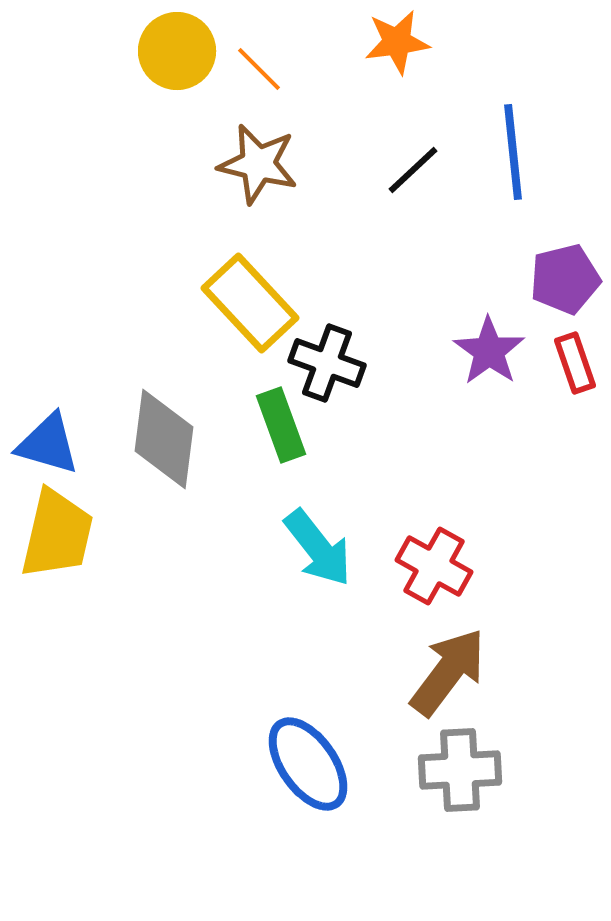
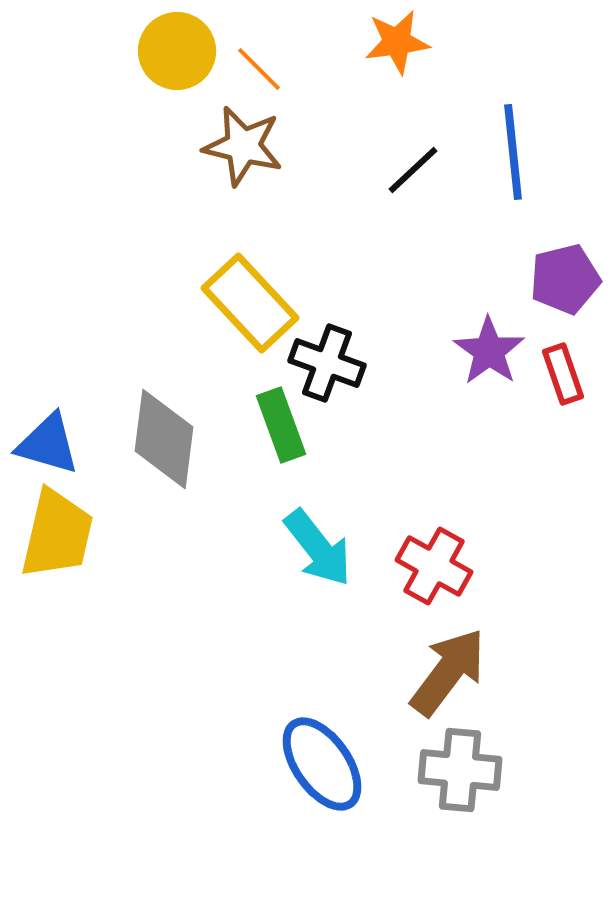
brown star: moved 15 px left, 18 px up
red rectangle: moved 12 px left, 11 px down
blue ellipse: moved 14 px right
gray cross: rotated 8 degrees clockwise
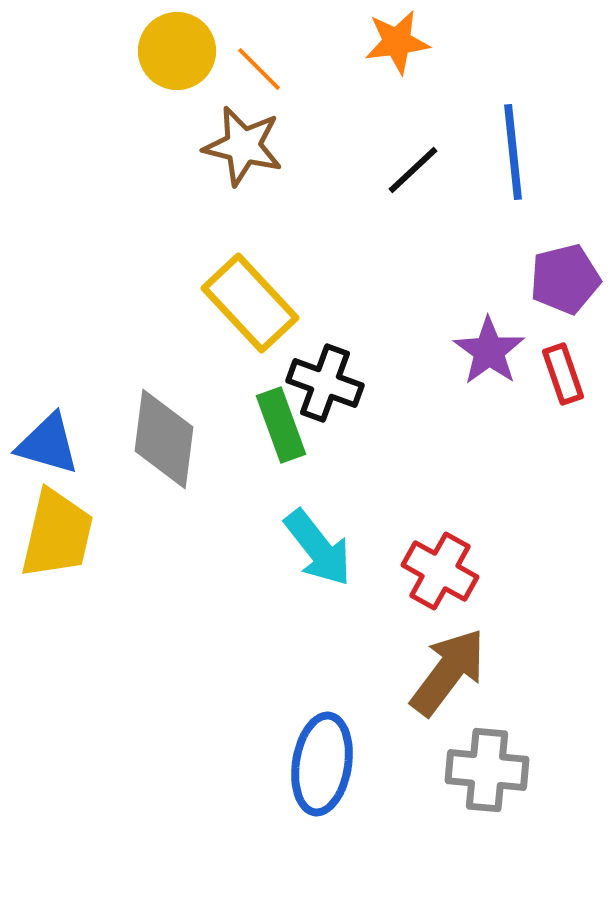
black cross: moved 2 px left, 20 px down
red cross: moved 6 px right, 5 px down
blue ellipse: rotated 44 degrees clockwise
gray cross: moved 27 px right
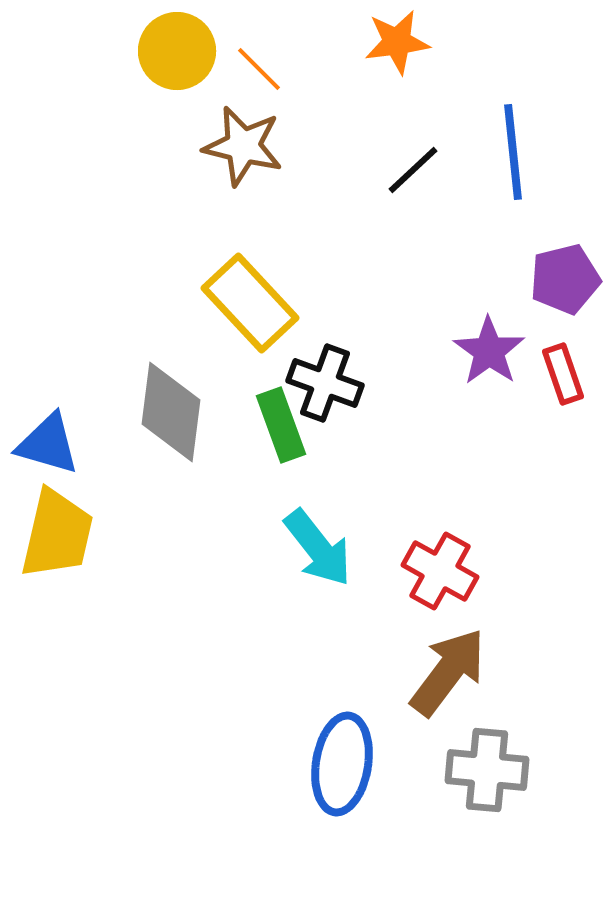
gray diamond: moved 7 px right, 27 px up
blue ellipse: moved 20 px right
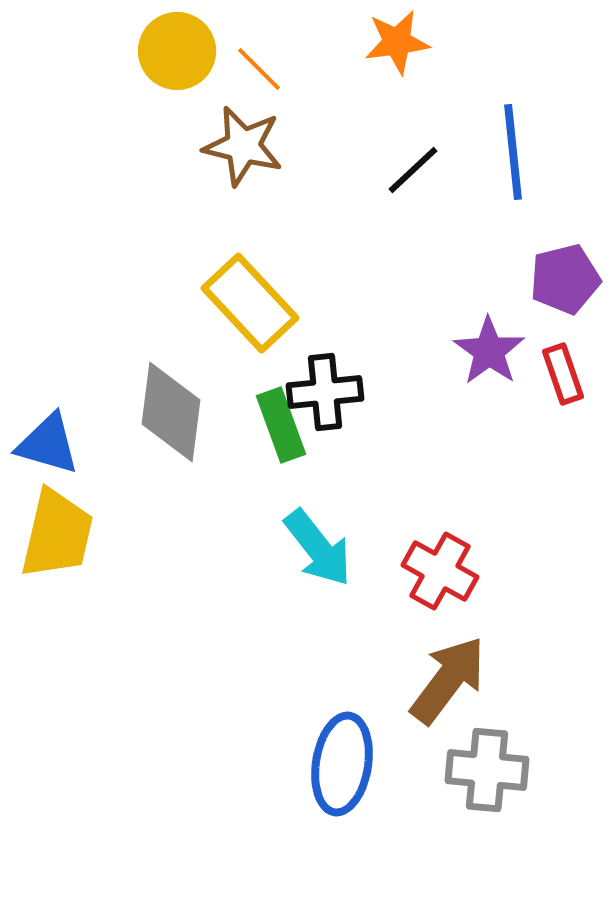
black cross: moved 9 px down; rotated 26 degrees counterclockwise
brown arrow: moved 8 px down
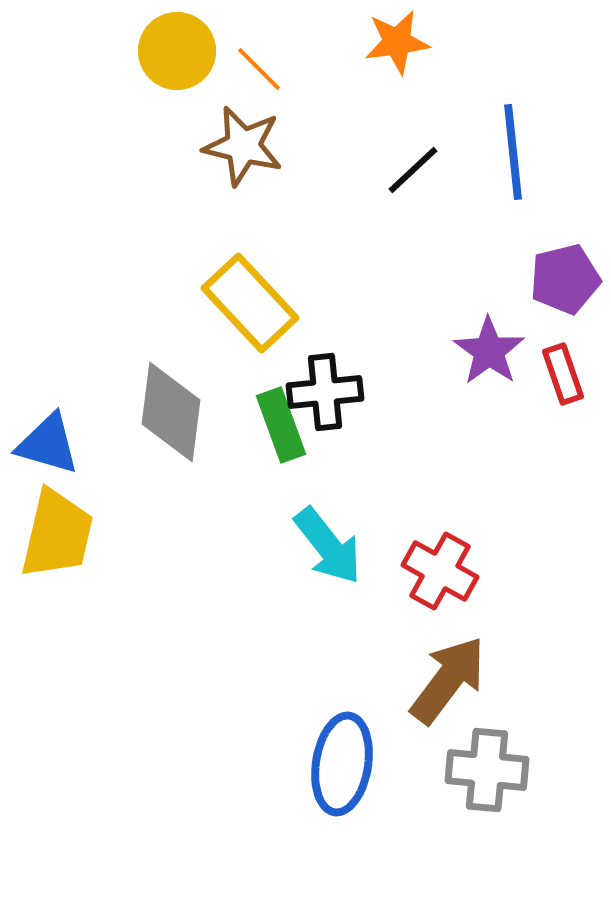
cyan arrow: moved 10 px right, 2 px up
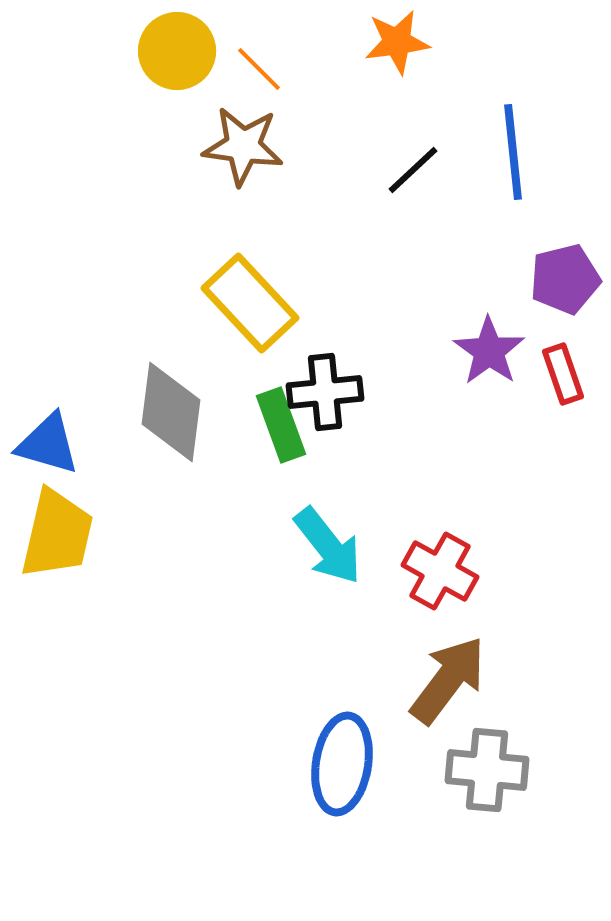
brown star: rotated 6 degrees counterclockwise
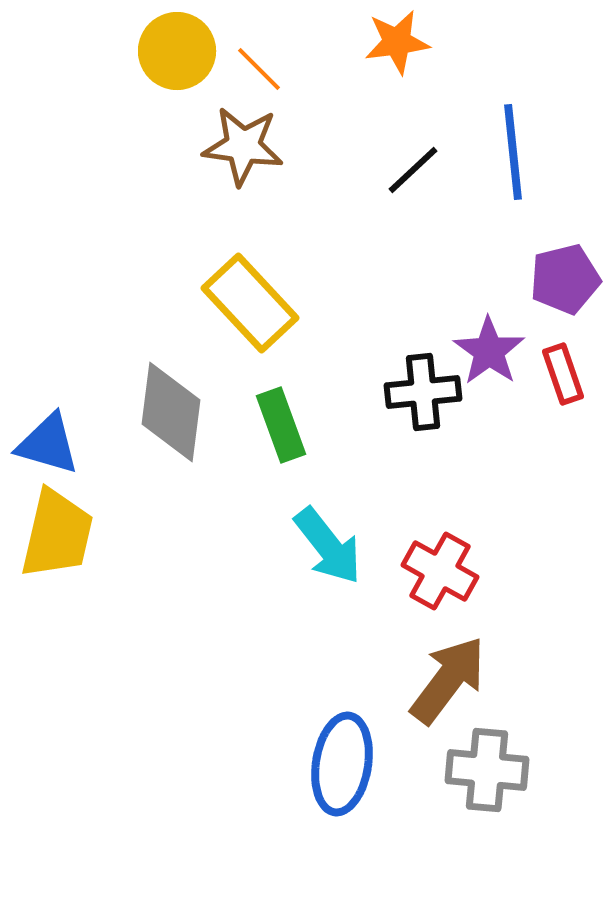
black cross: moved 98 px right
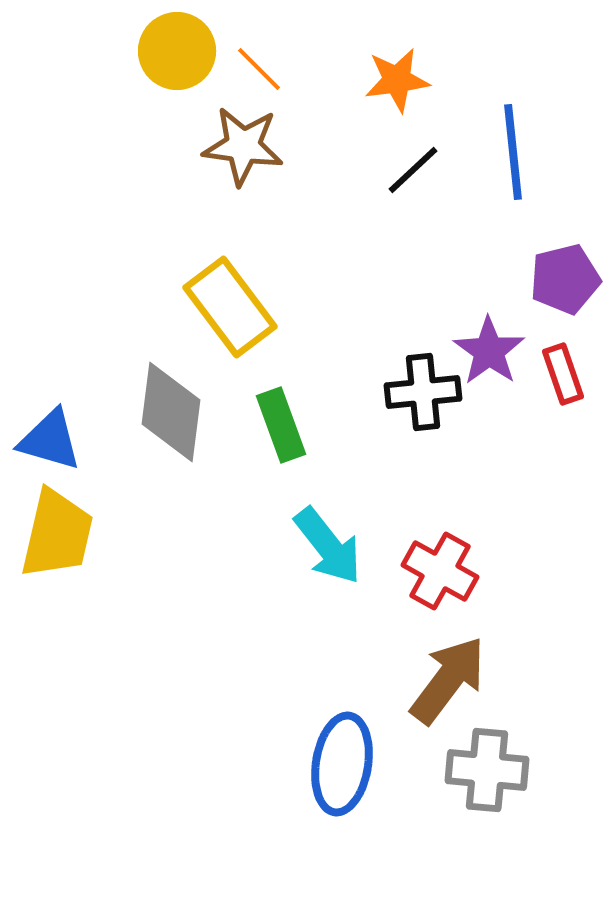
orange star: moved 38 px down
yellow rectangle: moved 20 px left, 4 px down; rotated 6 degrees clockwise
blue triangle: moved 2 px right, 4 px up
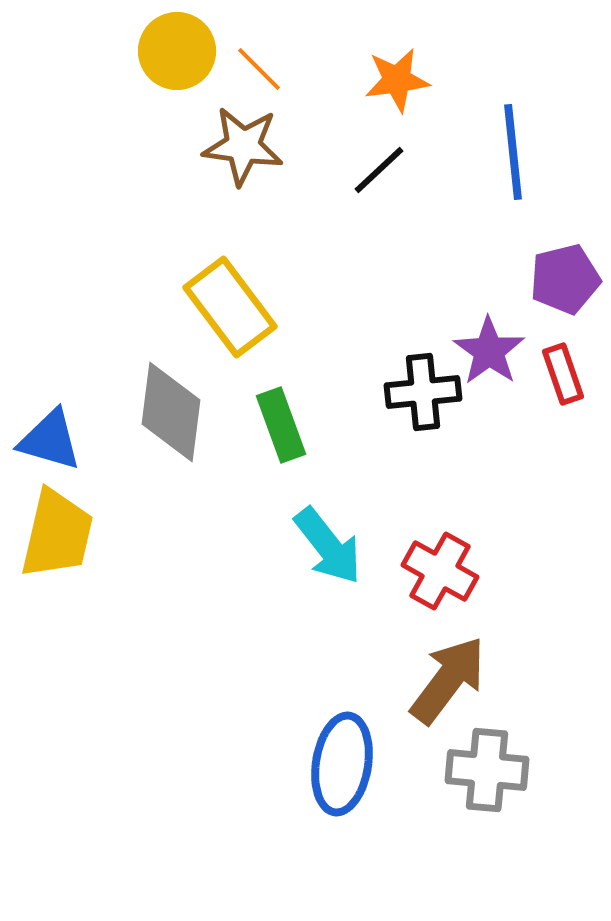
black line: moved 34 px left
